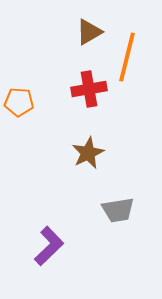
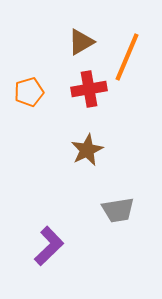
brown triangle: moved 8 px left, 10 px down
orange line: rotated 9 degrees clockwise
orange pentagon: moved 10 px right, 10 px up; rotated 20 degrees counterclockwise
brown star: moved 1 px left, 3 px up
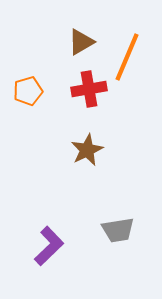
orange pentagon: moved 1 px left, 1 px up
gray trapezoid: moved 20 px down
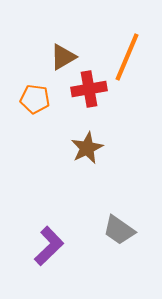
brown triangle: moved 18 px left, 15 px down
orange pentagon: moved 7 px right, 8 px down; rotated 24 degrees clockwise
brown star: moved 2 px up
gray trapezoid: moved 1 px right; rotated 44 degrees clockwise
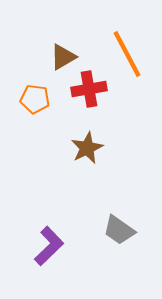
orange line: moved 3 px up; rotated 51 degrees counterclockwise
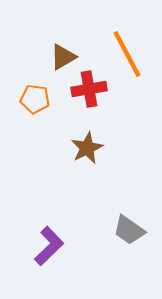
gray trapezoid: moved 10 px right
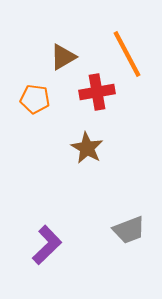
red cross: moved 8 px right, 3 px down
brown star: rotated 16 degrees counterclockwise
gray trapezoid: rotated 56 degrees counterclockwise
purple L-shape: moved 2 px left, 1 px up
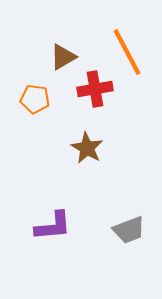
orange line: moved 2 px up
red cross: moved 2 px left, 3 px up
purple L-shape: moved 6 px right, 19 px up; rotated 39 degrees clockwise
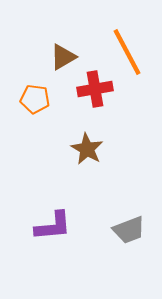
brown star: moved 1 px down
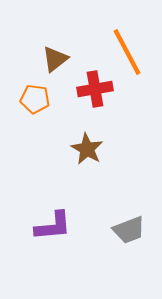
brown triangle: moved 8 px left, 2 px down; rotated 8 degrees counterclockwise
